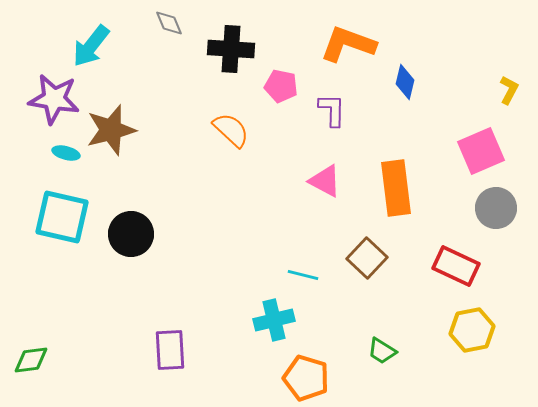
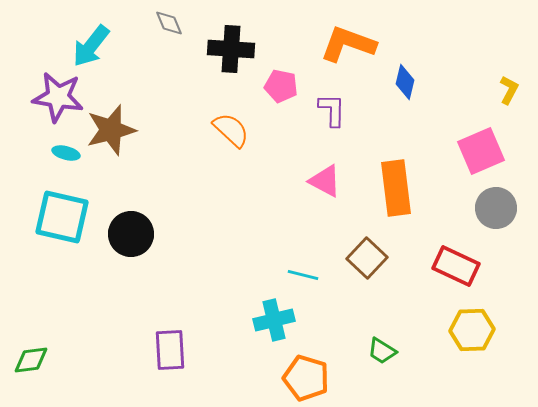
purple star: moved 4 px right, 2 px up
yellow hexagon: rotated 9 degrees clockwise
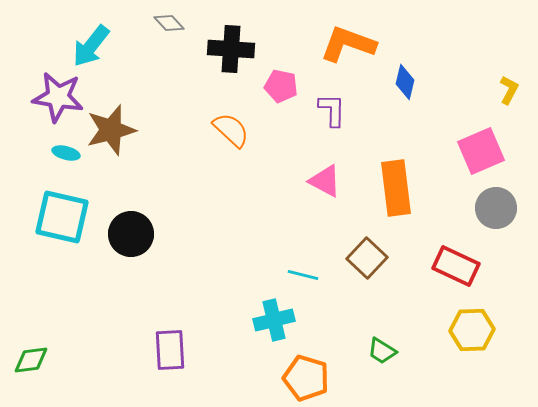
gray diamond: rotated 20 degrees counterclockwise
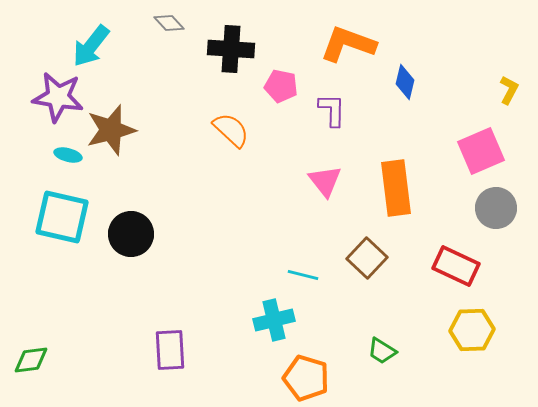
cyan ellipse: moved 2 px right, 2 px down
pink triangle: rotated 24 degrees clockwise
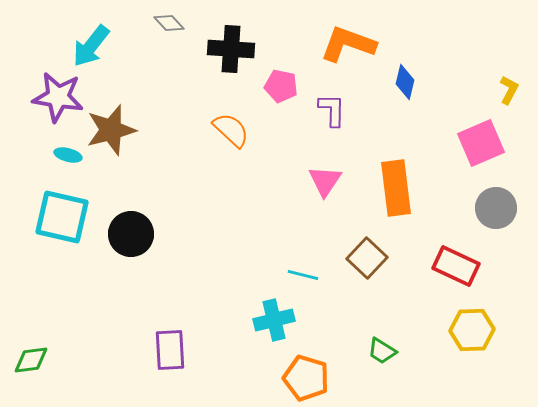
pink square: moved 8 px up
pink triangle: rotated 12 degrees clockwise
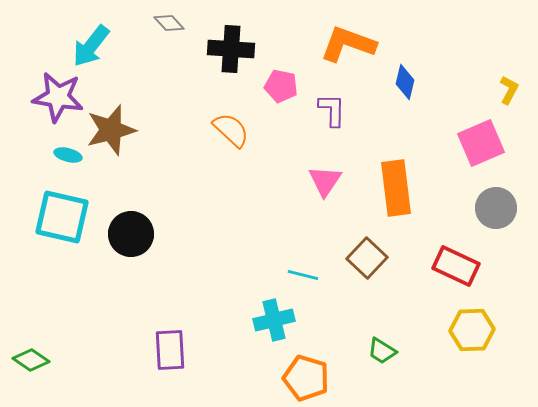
green diamond: rotated 42 degrees clockwise
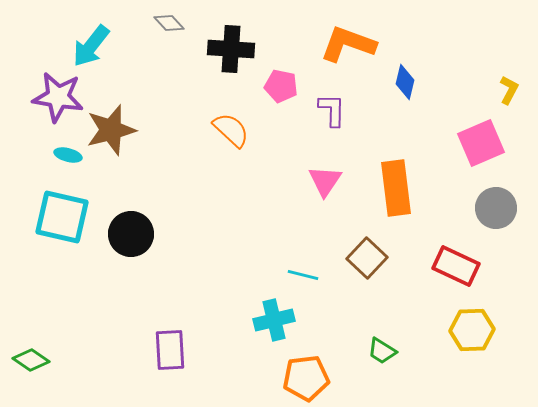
orange pentagon: rotated 24 degrees counterclockwise
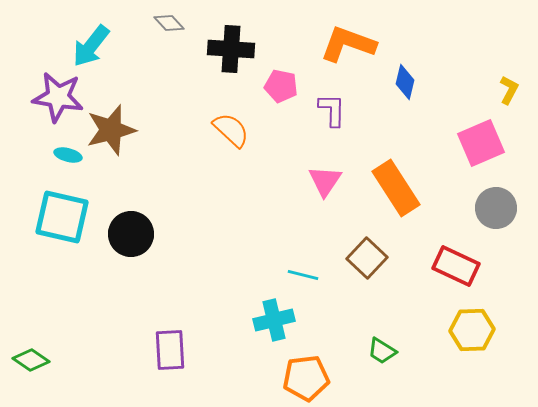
orange rectangle: rotated 26 degrees counterclockwise
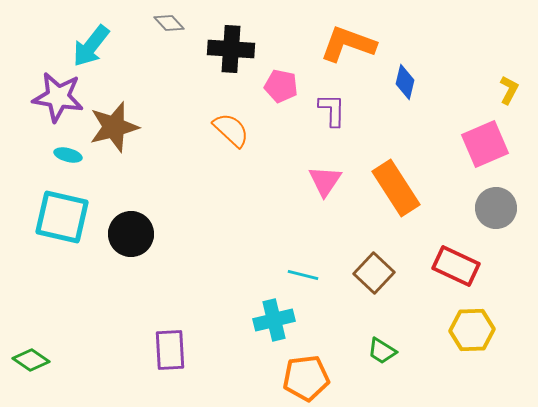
brown star: moved 3 px right, 3 px up
pink square: moved 4 px right, 1 px down
brown square: moved 7 px right, 15 px down
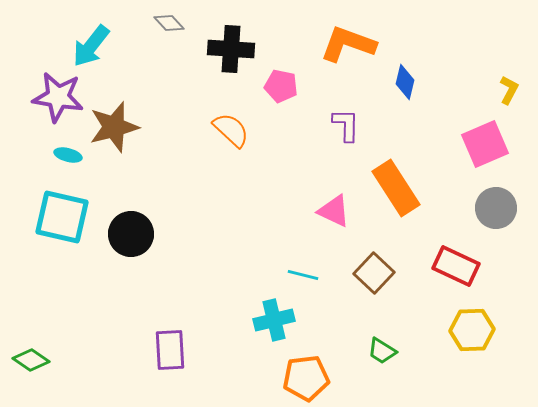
purple L-shape: moved 14 px right, 15 px down
pink triangle: moved 9 px right, 30 px down; rotated 39 degrees counterclockwise
